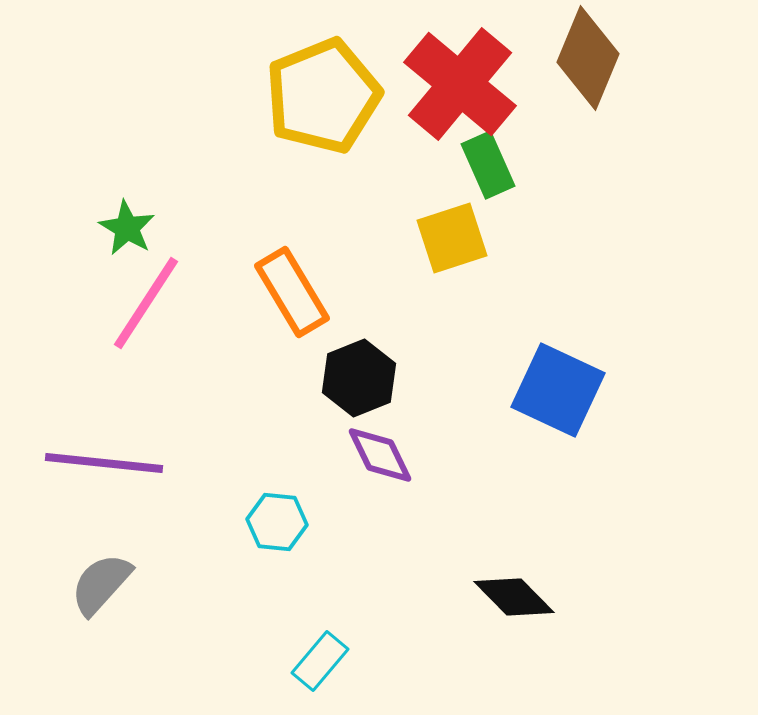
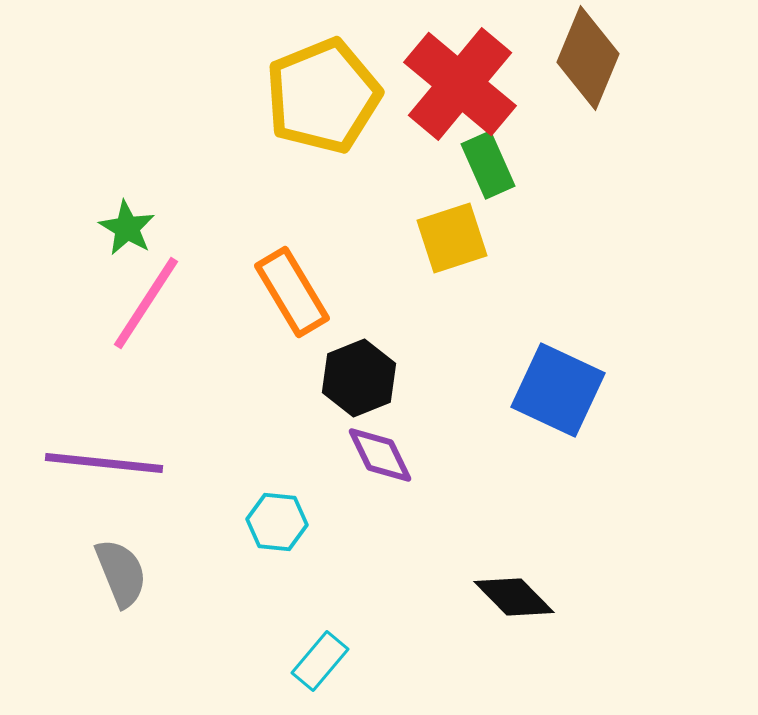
gray semicircle: moved 20 px right, 11 px up; rotated 116 degrees clockwise
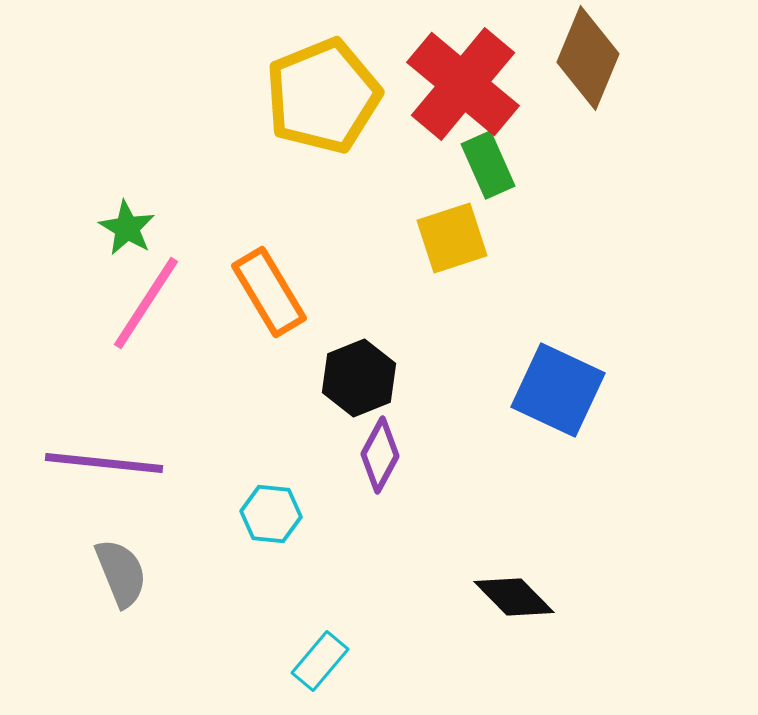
red cross: moved 3 px right
orange rectangle: moved 23 px left
purple diamond: rotated 54 degrees clockwise
cyan hexagon: moved 6 px left, 8 px up
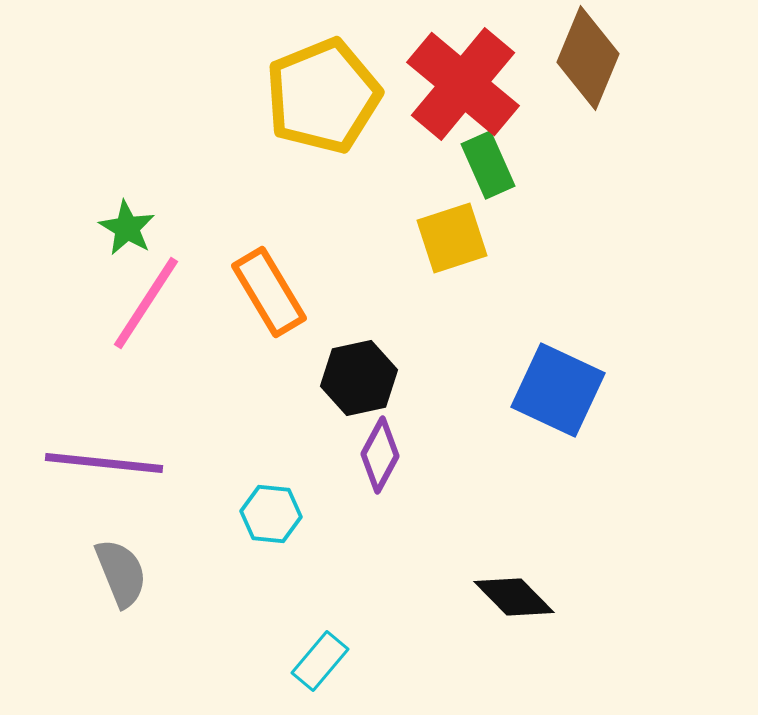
black hexagon: rotated 10 degrees clockwise
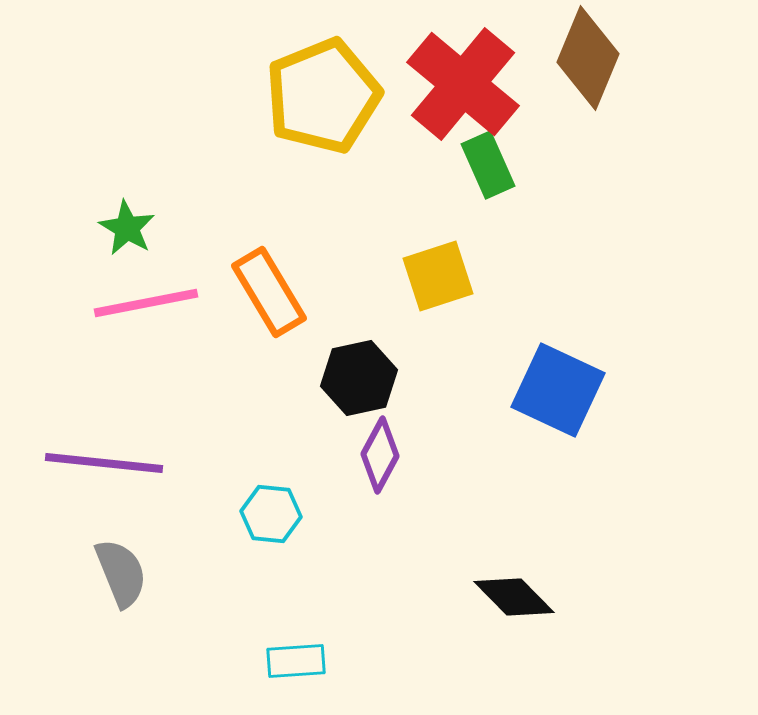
yellow square: moved 14 px left, 38 px down
pink line: rotated 46 degrees clockwise
cyan rectangle: moved 24 px left; rotated 46 degrees clockwise
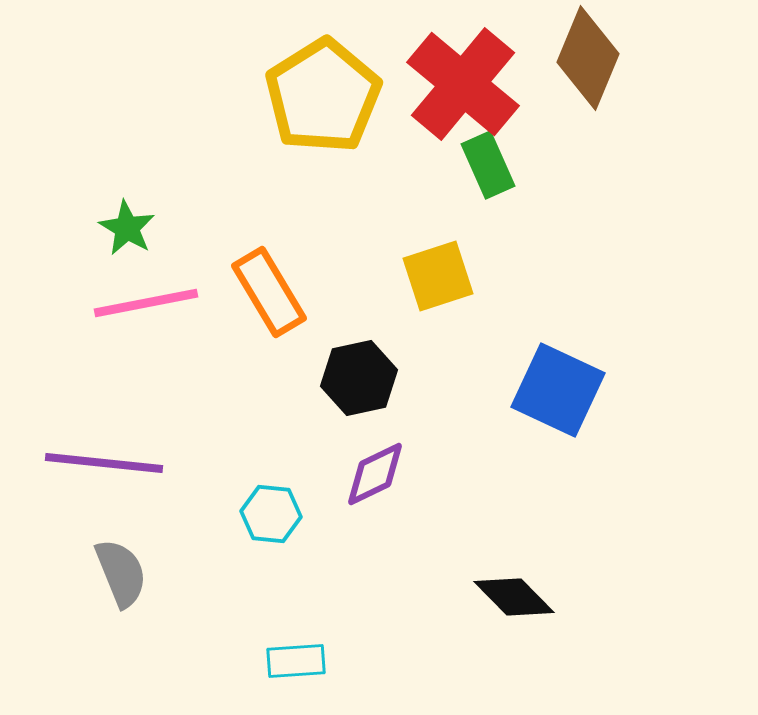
yellow pentagon: rotated 10 degrees counterclockwise
purple diamond: moved 5 px left, 19 px down; rotated 36 degrees clockwise
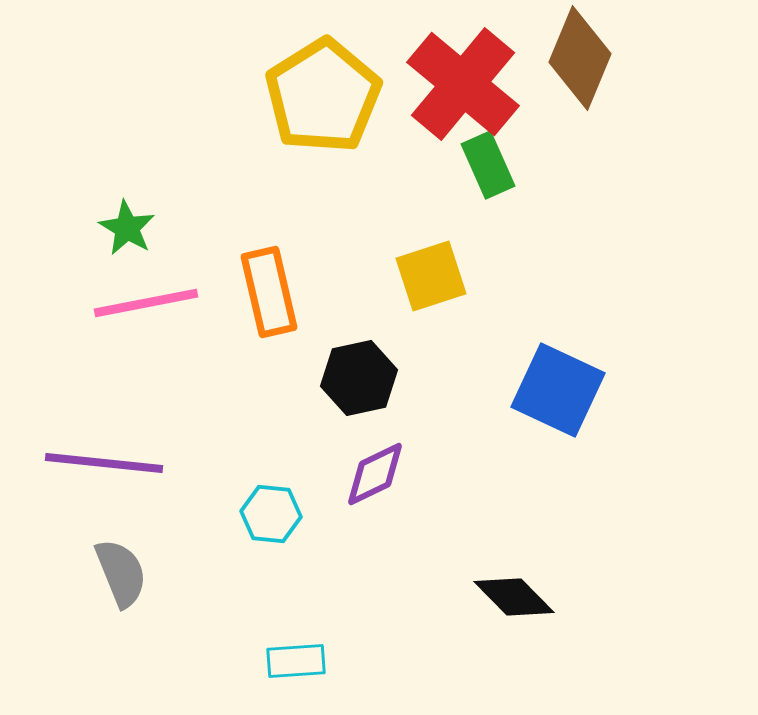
brown diamond: moved 8 px left
yellow square: moved 7 px left
orange rectangle: rotated 18 degrees clockwise
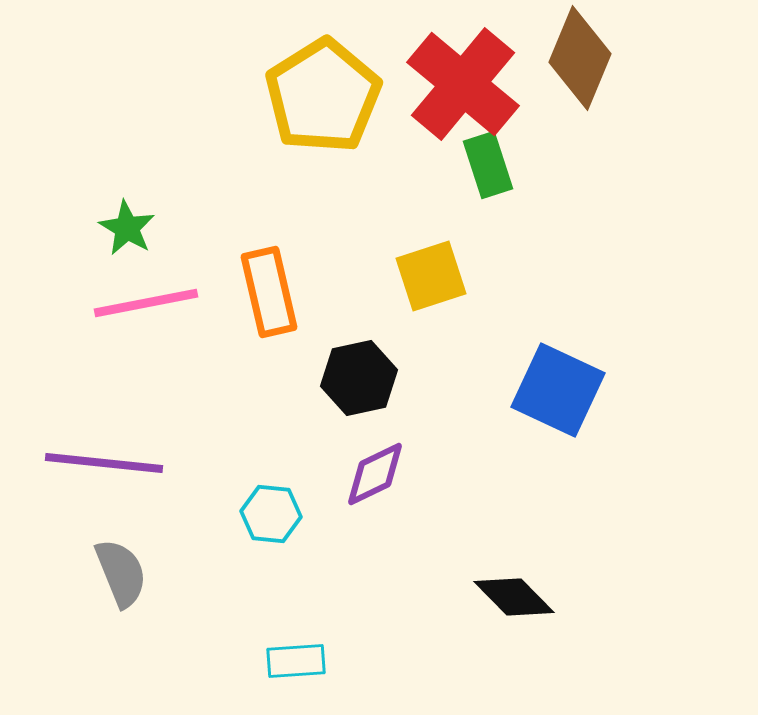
green rectangle: rotated 6 degrees clockwise
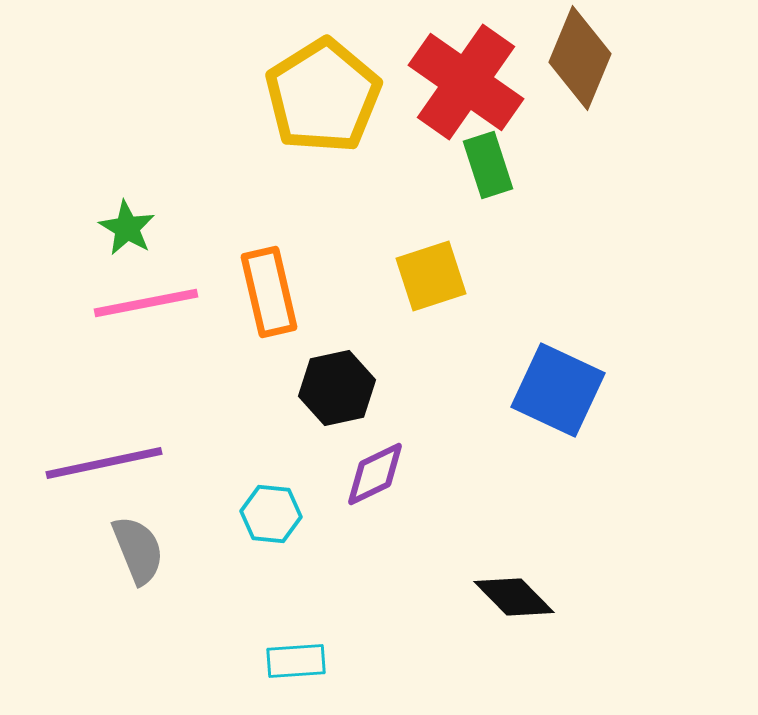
red cross: moved 3 px right, 2 px up; rotated 5 degrees counterclockwise
black hexagon: moved 22 px left, 10 px down
purple line: rotated 18 degrees counterclockwise
gray semicircle: moved 17 px right, 23 px up
